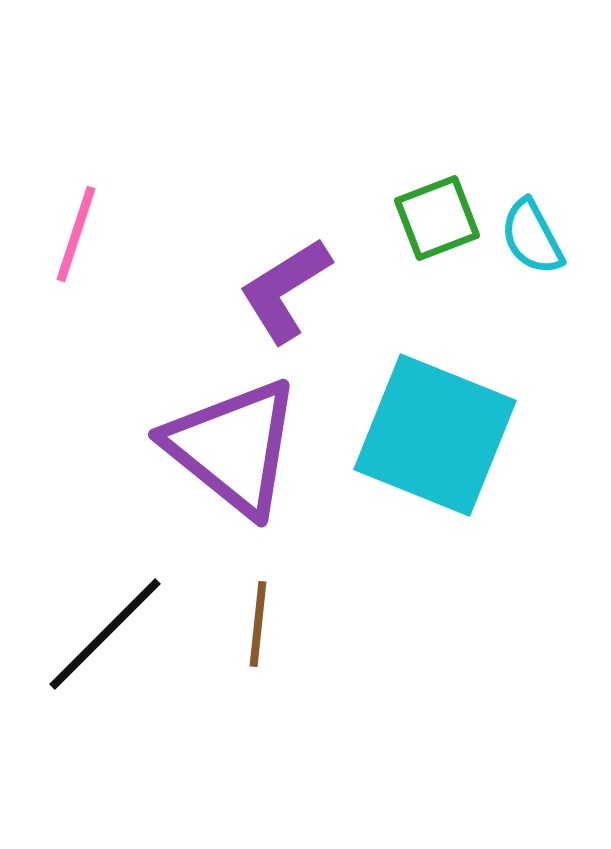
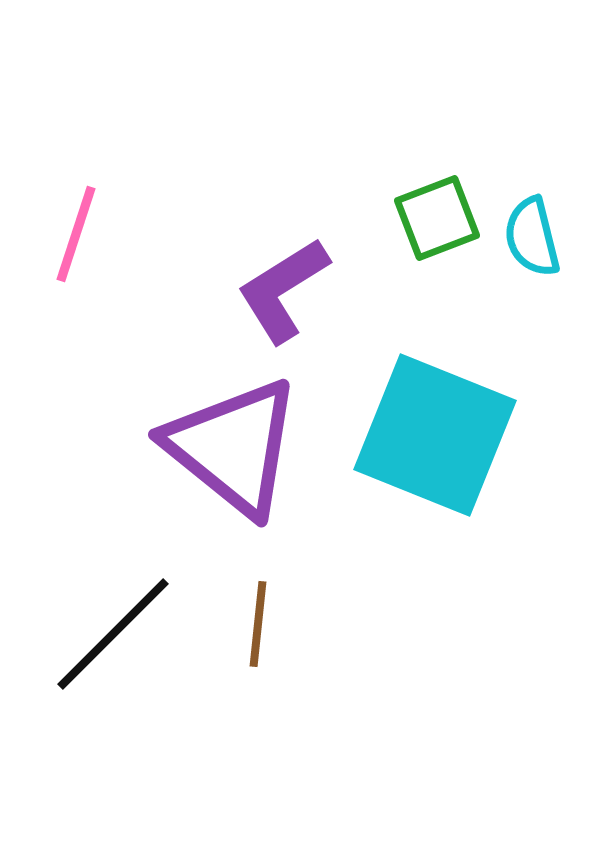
cyan semicircle: rotated 14 degrees clockwise
purple L-shape: moved 2 px left
black line: moved 8 px right
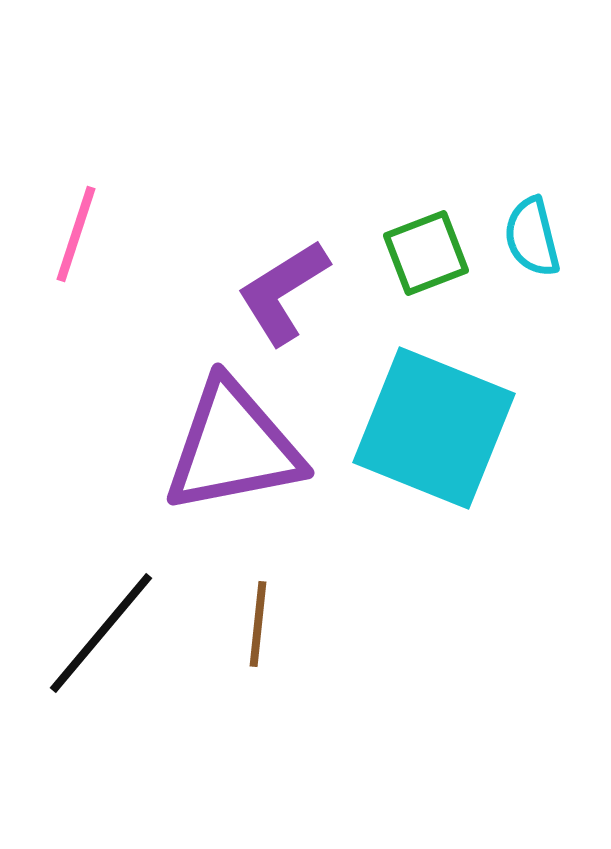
green square: moved 11 px left, 35 px down
purple L-shape: moved 2 px down
cyan square: moved 1 px left, 7 px up
purple triangle: rotated 50 degrees counterclockwise
black line: moved 12 px left, 1 px up; rotated 5 degrees counterclockwise
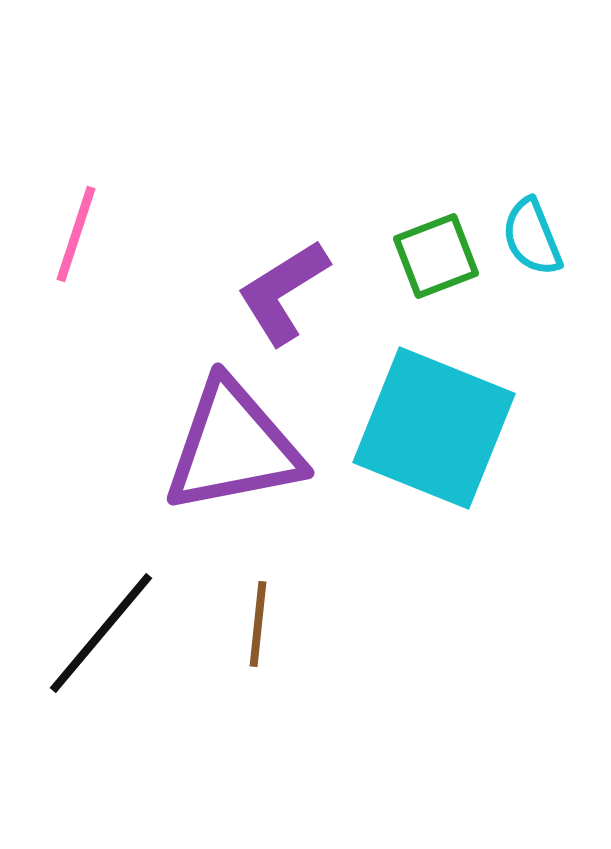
cyan semicircle: rotated 8 degrees counterclockwise
green square: moved 10 px right, 3 px down
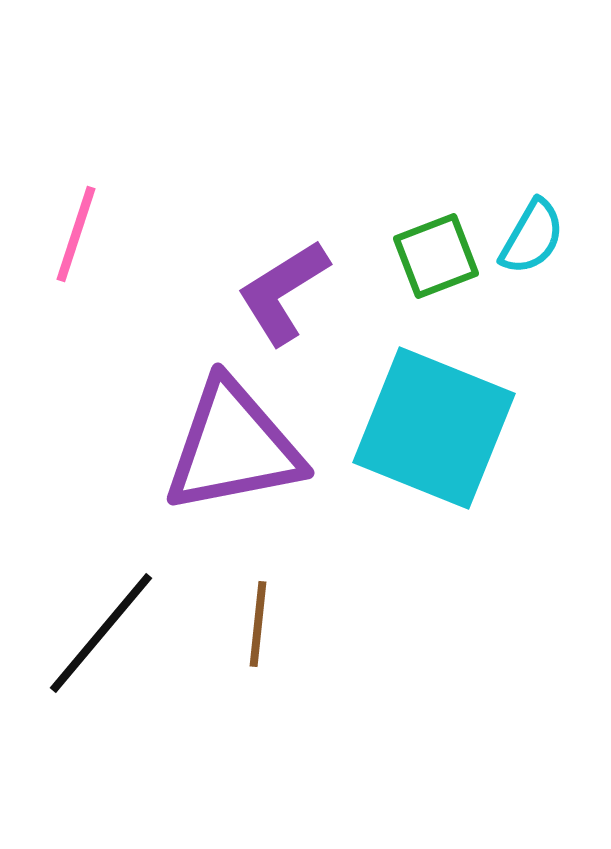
cyan semicircle: rotated 128 degrees counterclockwise
